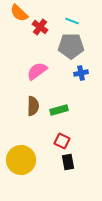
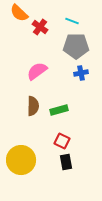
gray pentagon: moved 5 px right
black rectangle: moved 2 px left
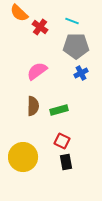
blue cross: rotated 16 degrees counterclockwise
yellow circle: moved 2 px right, 3 px up
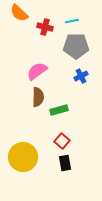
cyan line: rotated 32 degrees counterclockwise
red cross: moved 5 px right; rotated 21 degrees counterclockwise
blue cross: moved 3 px down
brown semicircle: moved 5 px right, 9 px up
red square: rotated 14 degrees clockwise
black rectangle: moved 1 px left, 1 px down
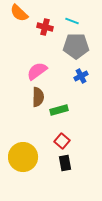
cyan line: rotated 32 degrees clockwise
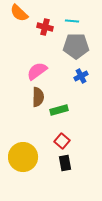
cyan line: rotated 16 degrees counterclockwise
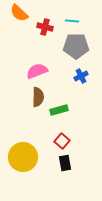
pink semicircle: rotated 15 degrees clockwise
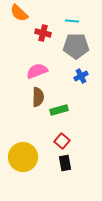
red cross: moved 2 px left, 6 px down
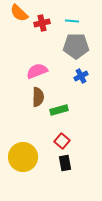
red cross: moved 1 px left, 10 px up; rotated 28 degrees counterclockwise
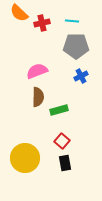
yellow circle: moved 2 px right, 1 px down
